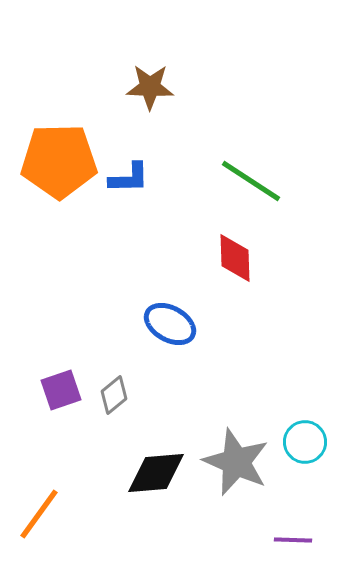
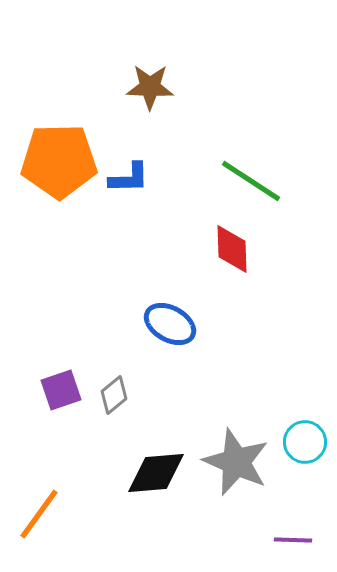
red diamond: moved 3 px left, 9 px up
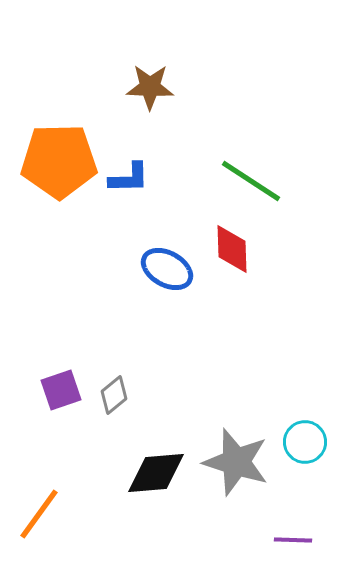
blue ellipse: moved 3 px left, 55 px up
gray star: rotated 6 degrees counterclockwise
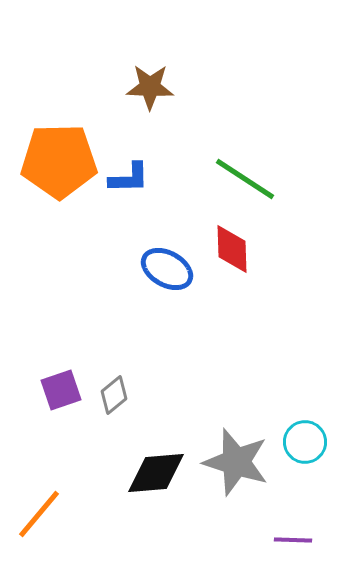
green line: moved 6 px left, 2 px up
orange line: rotated 4 degrees clockwise
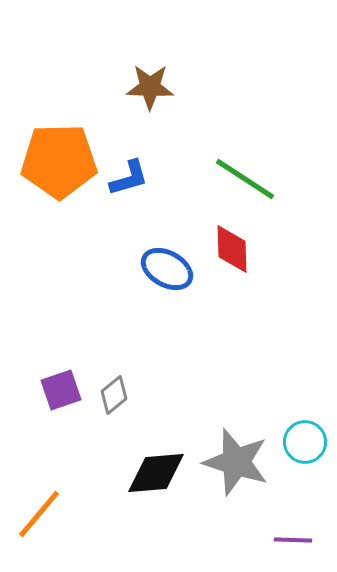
blue L-shape: rotated 15 degrees counterclockwise
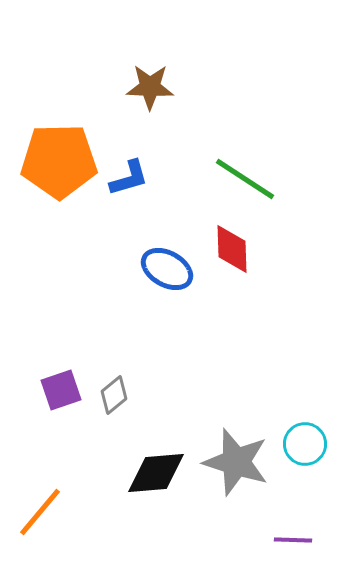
cyan circle: moved 2 px down
orange line: moved 1 px right, 2 px up
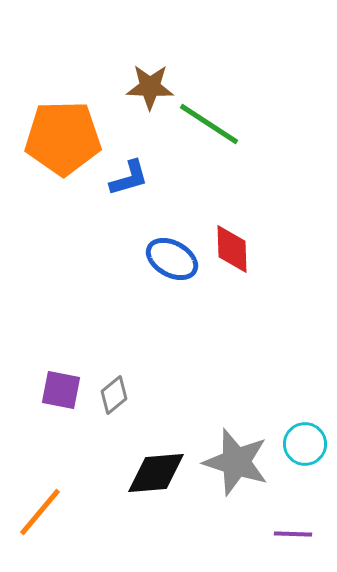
orange pentagon: moved 4 px right, 23 px up
green line: moved 36 px left, 55 px up
blue ellipse: moved 5 px right, 10 px up
purple square: rotated 30 degrees clockwise
purple line: moved 6 px up
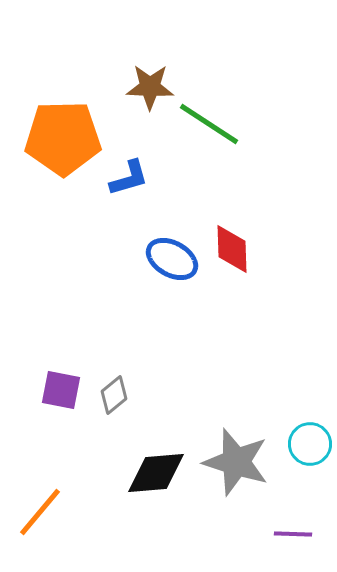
cyan circle: moved 5 px right
